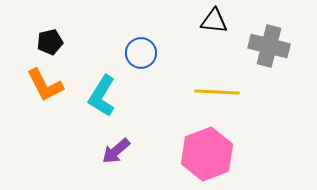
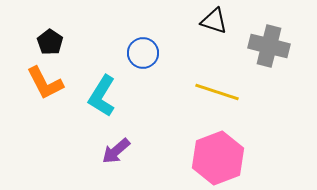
black triangle: rotated 12 degrees clockwise
black pentagon: rotated 25 degrees counterclockwise
blue circle: moved 2 px right
orange L-shape: moved 2 px up
yellow line: rotated 15 degrees clockwise
pink hexagon: moved 11 px right, 4 px down
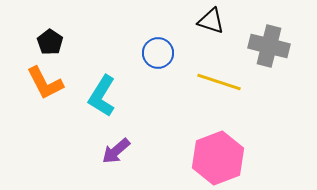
black triangle: moved 3 px left
blue circle: moved 15 px right
yellow line: moved 2 px right, 10 px up
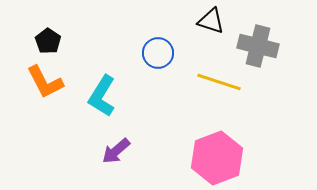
black pentagon: moved 2 px left, 1 px up
gray cross: moved 11 px left
orange L-shape: moved 1 px up
pink hexagon: moved 1 px left
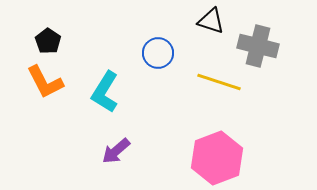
cyan L-shape: moved 3 px right, 4 px up
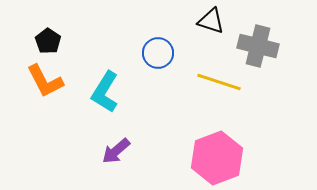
orange L-shape: moved 1 px up
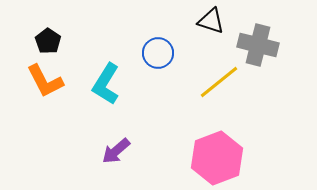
gray cross: moved 1 px up
yellow line: rotated 57 degrees counterclockwise
cyan L-shape: moved 1 px right, 8 px up
